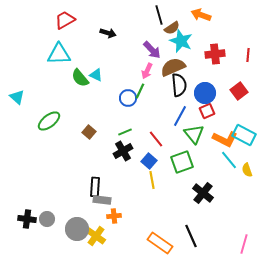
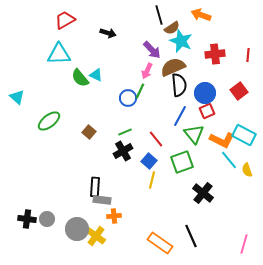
orange L-shape at (225, 139): moved 3 px left, 1 px down
yellow line at (152, 180): rotated 24 degrees clockwise
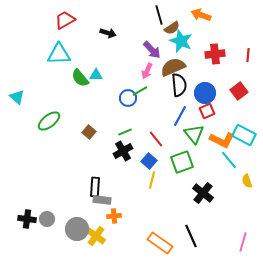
cyan triangle at (96, 75): rotated 24 degrees counterclockwise
green line at (140, 91): rotated 35 degrees clockwise
yellow semicircle at (247, 170): moved 11 px down
pink line at (244, 244): moved 1 px left, 2 px up
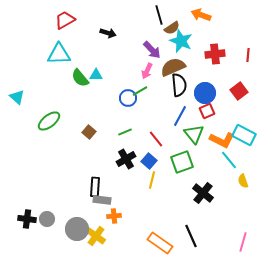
black cross at (123, 151): moved 3 px right, 8 px down
yellow semicircle at (247, 181): moved 4 px left
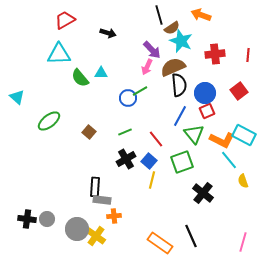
pink arrow at (147, 71): moved 4 px up
cyan triangle at (96, 75): moved 5 px right, 2 px up
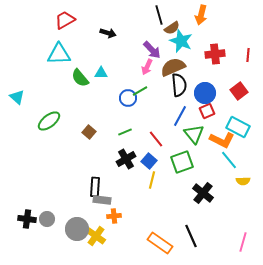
orange arrow at (201, 15): rotated 96 degrees counterclockwise
cyan rectangle at (244, 135): moved 6 px left, 8 px up
yellow semicircle at (243, 181): rotated 72 degrees counterclockwise
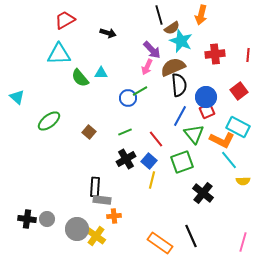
blue circle at (205, 93): moved 1 px right, 4 px down
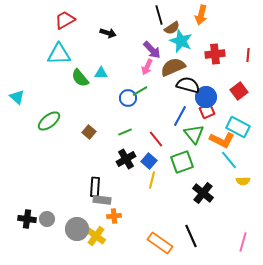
black semicircle at (179, 85): moved 9 px right; rotated 70 degrees counterclockwise
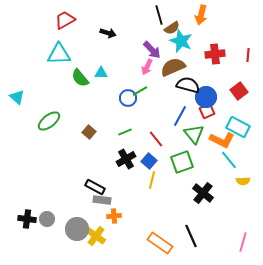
black rectangle at (95, 187): rotated 66 degrees counterclockwise
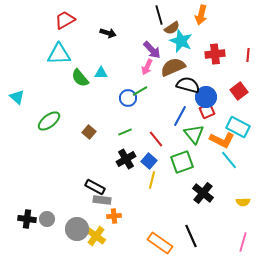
yellow semicircle at (243, 181): moved 21 px down
